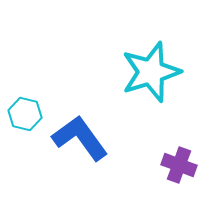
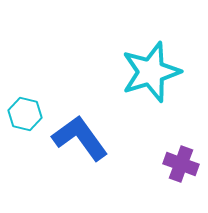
purple cross: moved 2 px right, 1 px up
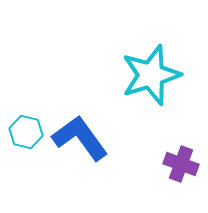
cyan star: moved 3 px down
cyan hexagon: moved 1 px right, 18 px down
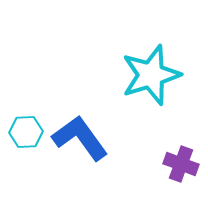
cyan hexagon: rotated 16 degrees counterclockwise
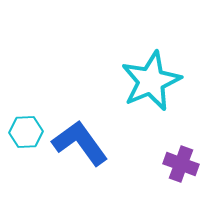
cyan star: moved 6 px down; rotated 6 degrees counterclockwise
blue L-shape: moved 5 px down
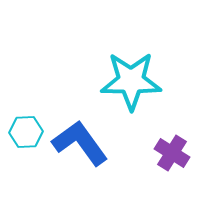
cyan star: moved 20 px left; rotated 24 degrees clockwise
purple cross: moved 9 px left, 11 px up; rotated 12 degrees clockwise
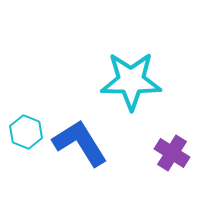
cyan hexagon: rotated 24 degrees clockwise
blue L-shape: rotated 4 degrees clockwise
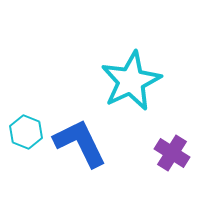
cyan star: rotated 26 degrees counterclockwise
blue L-shape: rotated 6 degrees clockwise
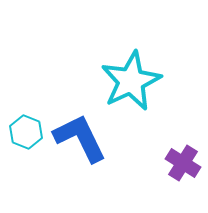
blue L-shape: moved 5 px up
purple cross: moved 11 px right, 10 px down
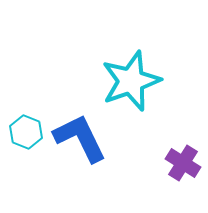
cyan star: rotated 6 degrees clockwise
